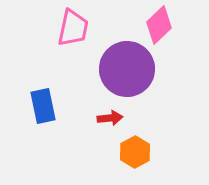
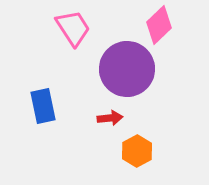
pink trapezoid: rotated 45 degrees counterclockwise
orange hexagon: moved 2 px right, 1 px up
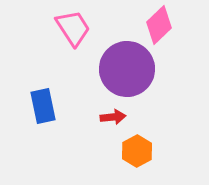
red arrow: moved 3 px right, 1 px up
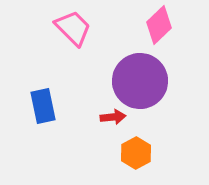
pink trapezoid: rotated 12 degrees counterclockwise
purple circle: moved 13 px right, 12 px down
orange hexagon: moved 1 px left, 2 px down
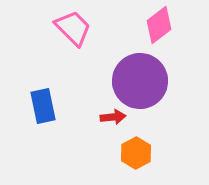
pink diamond: rotated 6 degrees clockwise
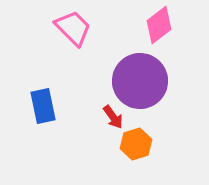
red arrow: rotated 60 degrees clockwise
orange hexagon: moved 9 px up; rotated 12 degrees clockwise
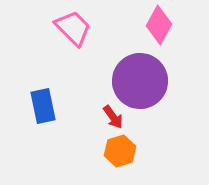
pink diamond: rotated 24 degrees counterclockwise
orange hexagon: moved 16 px left, 7 px down
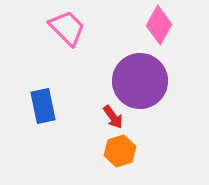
pink trapezoid: moved 6 px left
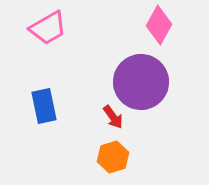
pink trapezoid: moved 19 px left; rotated 105 degrees clockwise
purple circle: moved 1 px right, 1 px down
blue rectangle: moved 1 px right
orange hexagon: moved 7 px left, 6 px down
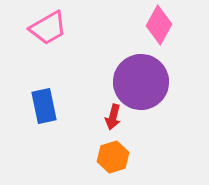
red arrow: rotated 50 degrees clockwise
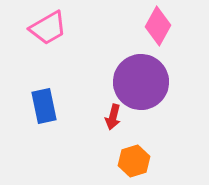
pink diamond: moved 1 px left, 1 px down
orange hexagon: moved 21 px right, 4 px down
